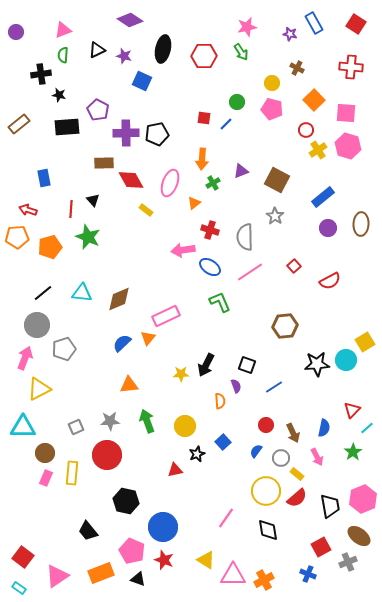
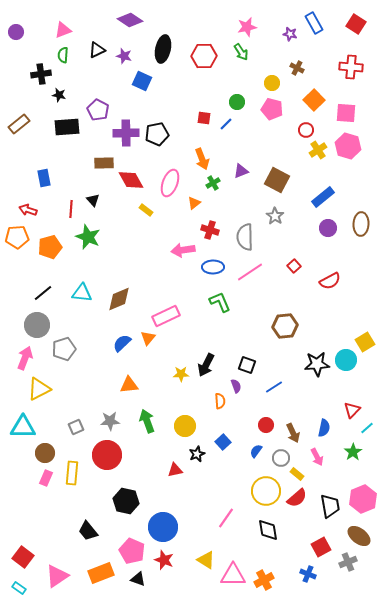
orange arrow at (202, 159): rotated 25 degrees counterclockwise
blue ellipse at (210, 267): moved 3 px right; rotated 35 degrees counterclockwise
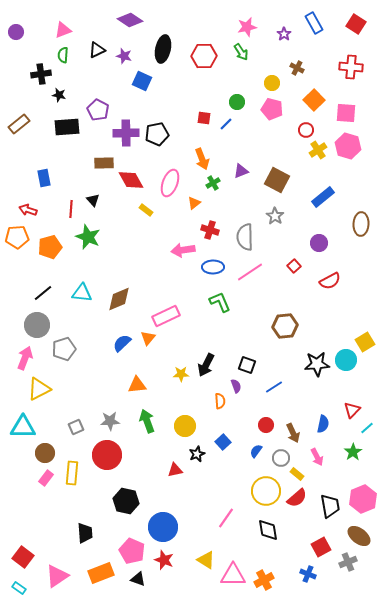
purple star at (290, 34): moved 6 px left; rotated 24 degrees clockwise
purple circle at (328, 228): moved 9 px left, 15 px down
orange triangle at (129, 385): moved 8 px right
blue semicircle at (324, 428): moved 1 px left, 4 px up
pink rectangle at (46, 478): rotated 14 degrees clockwise
black trapezoid at (88, 531): moved 3 px left, 2 px down; rotated 145 degrees counterclockwise
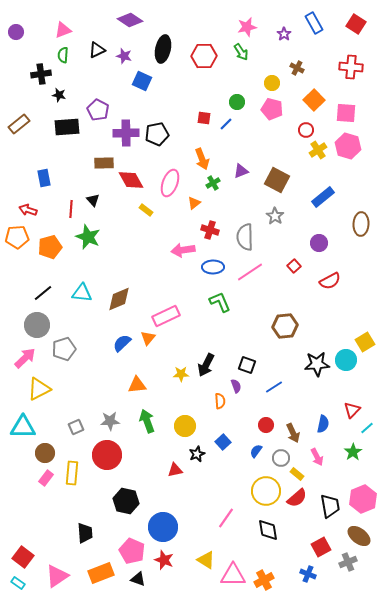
pink arrow at (25, 358): rotated 25 degrees clockwise
cyan rectangle at (19, 588): moved 1 px left, 5 px up
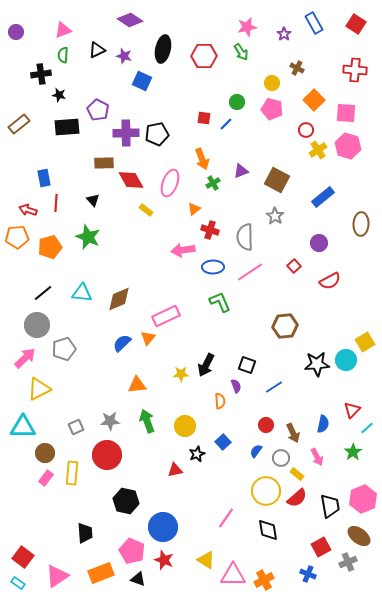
red cross at (351, 67): moved 4 px right, 3 px down
orange triangle at (194, 203): moved 6 px down
red line at (71, 209): moved 15 px left, 6 px up
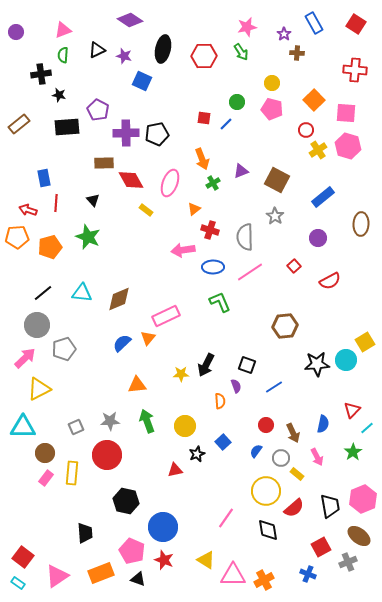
brown cross at (297, 68): moved 15 px up; rotated 24 degrees counterclockwise
purple circle at (319, 243): moved 1 px left, 5 px up
red semicircle at (297, 498): moved 3 px left, 10 px down
